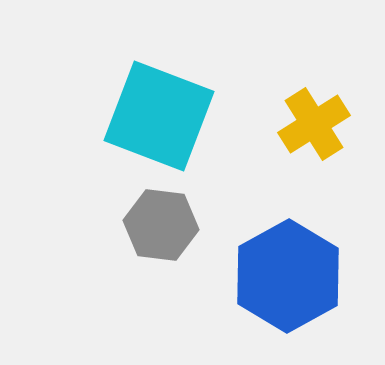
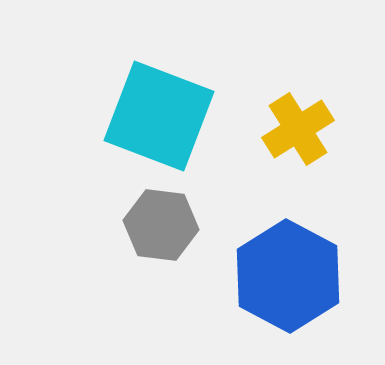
yellow cross: moved 16 px left, 5 px down
blue hexagon: rotated 3 degrees counterclockwise
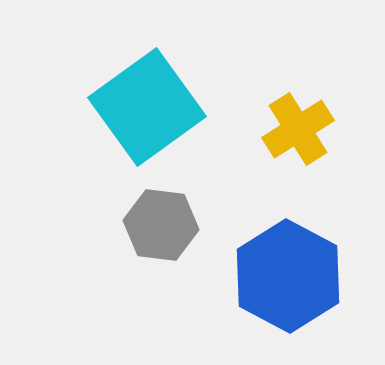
cyan square: moved 12 px left, 9 px up; rotated 33 degrees clockwise
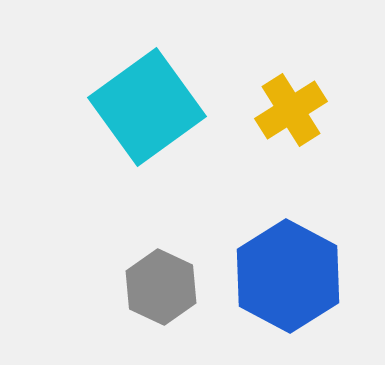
yellow cross: moved 7 px left, 19 px up
gray hexagon: moved 62 px down; rotated 18 degrees clockwise
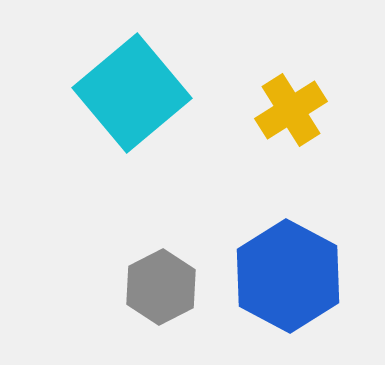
cyan square: moved 15 px left, 14 px up; rotated 4 degrees counterclockwise
gray hexagon: rotated 8 degrees clockwise
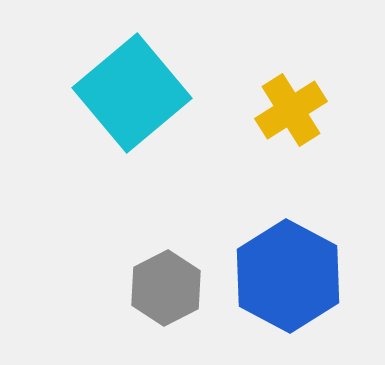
gray hexagon: moved 5 px right, 1 px down
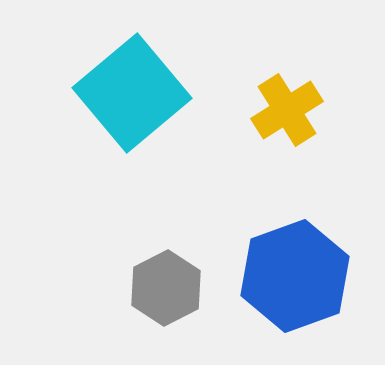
yellow cross: moved 4 px left
blue hexagon: moved 7 px right; rotated 12 degrees clockwise
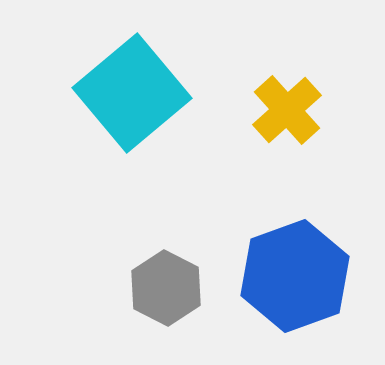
yellow cross: rotated 10 degrees counterclockwise
gray hexagon: rotated 6 degrees counterclockwise
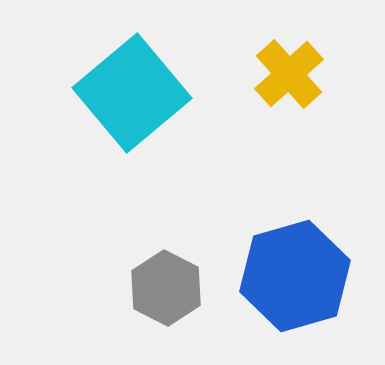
yellow cross: moved 2 px right, 36 px up
blue hexagon: rotated 4 degrees clockwise
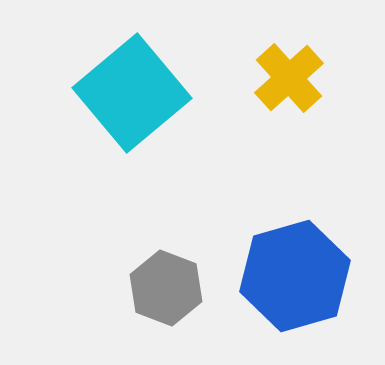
yellow cross: moved 4 px down
gray hexagon: rotated 6 degrees counterclockwise
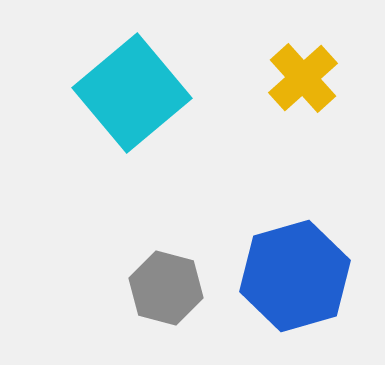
yellow cross: moved 14 px right
gray hexagon: rotated 6 degrees counterclockwise
